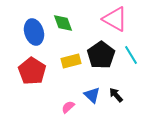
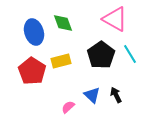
cyan line: moved 1 px left, 1 px up
yellow rectangle: moved 10 px left
black arrow: rotated 14 degrees clockwise
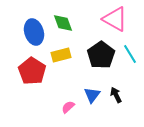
yellow rectangle: moved 6 px up
blue triangle: rotated 24 degrees clockwise
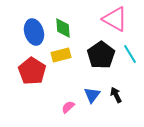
green diamond: moved 5 px down; rotated 15 degrees clockwise
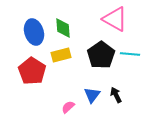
cyan line: rotated 54 degrees counterclockwise
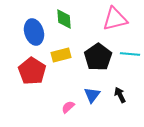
pink triangle: rotated 44 degrees counterclockwise
green diamond: moved 1 px right, 9 px up
black pentagon: moved 3 px left, 2 px down
black arrow: moved 4 px right
